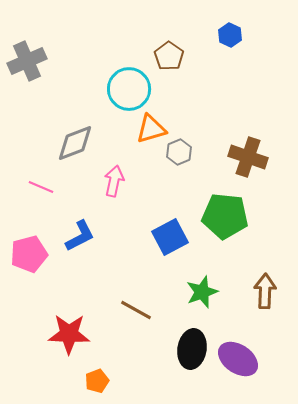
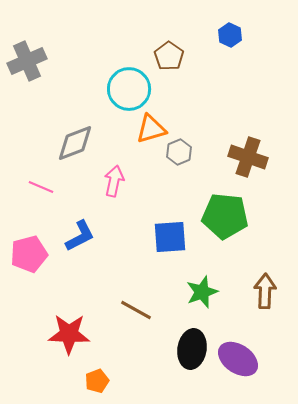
blue square: rotated 24 degrees clockwise
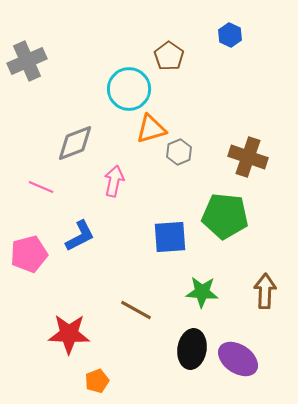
green star: rotated 24 degrees clockwise
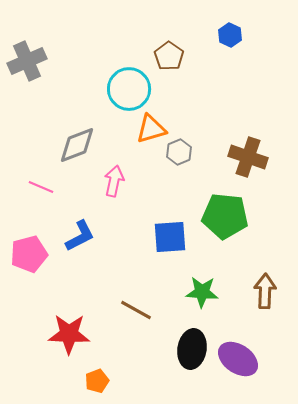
gray diamond: moved 2 px right, 2 px down
